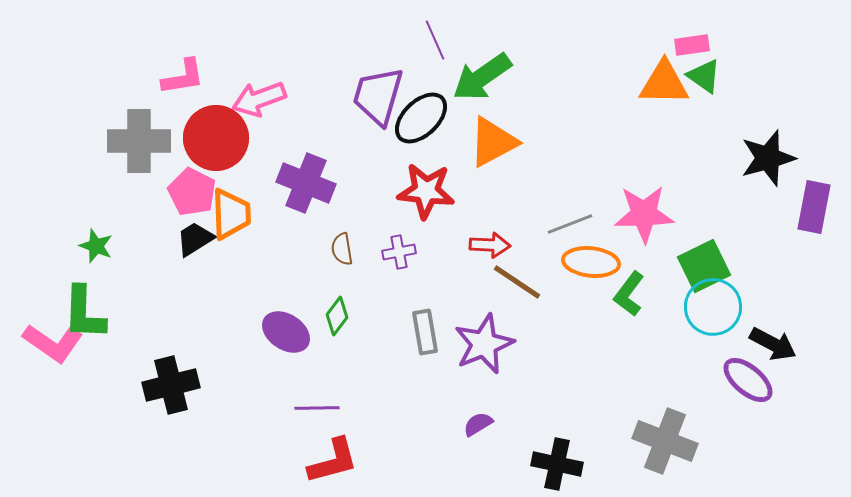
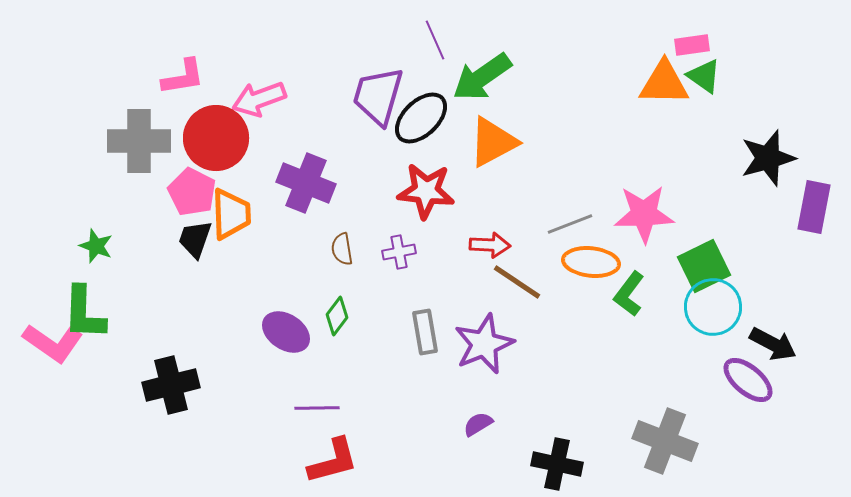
black trapezoid at (195, 239): rotated 39 degrees counterclockwise
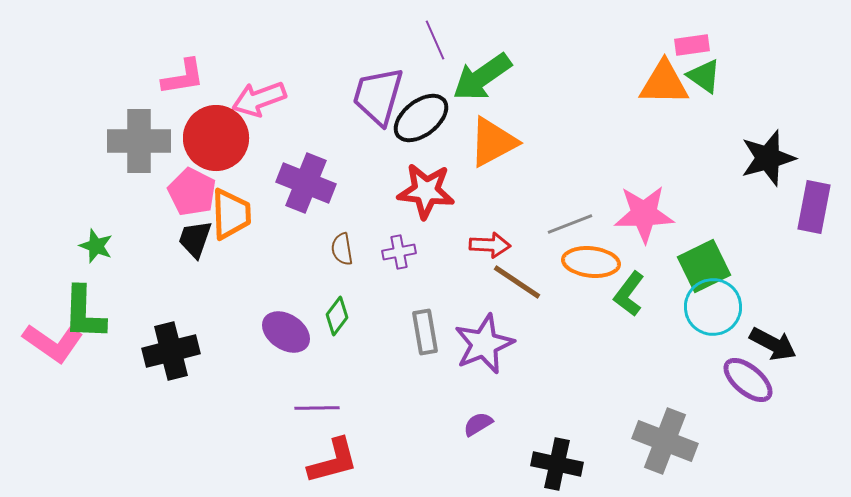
black ellipse at (421, 118): rotated 6 degrees clockwise
black cross at (171, 385): moved 34 px up
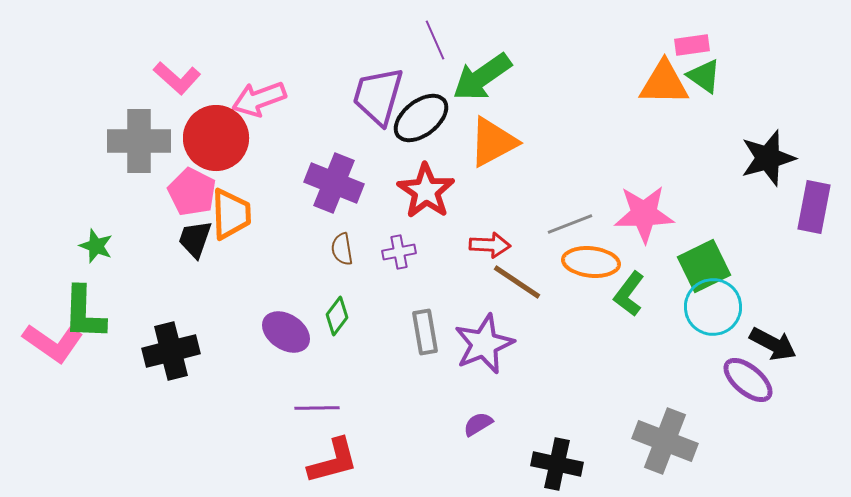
pink L-shape at (183, 77): moved 6 px left, 1 px down; rotated 51 degrees clockwise
purple cross at (306, 183): moved 28 px right
red star at (426, 191): rotated 28 degrees clockwise
